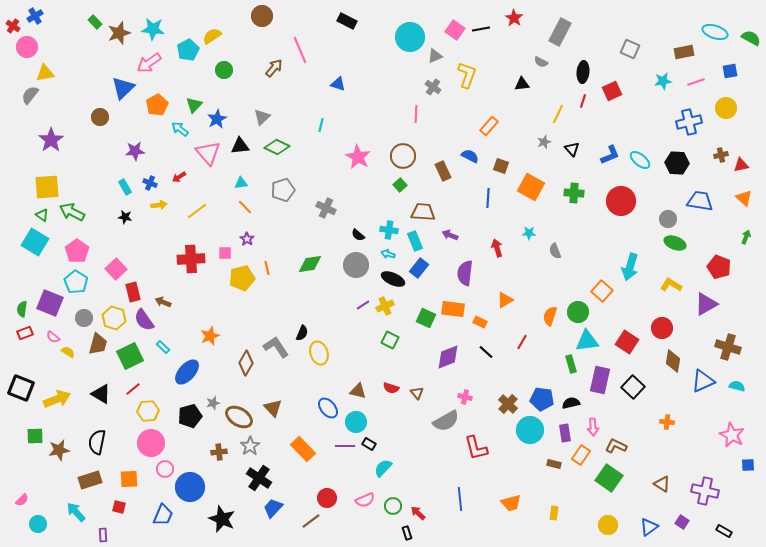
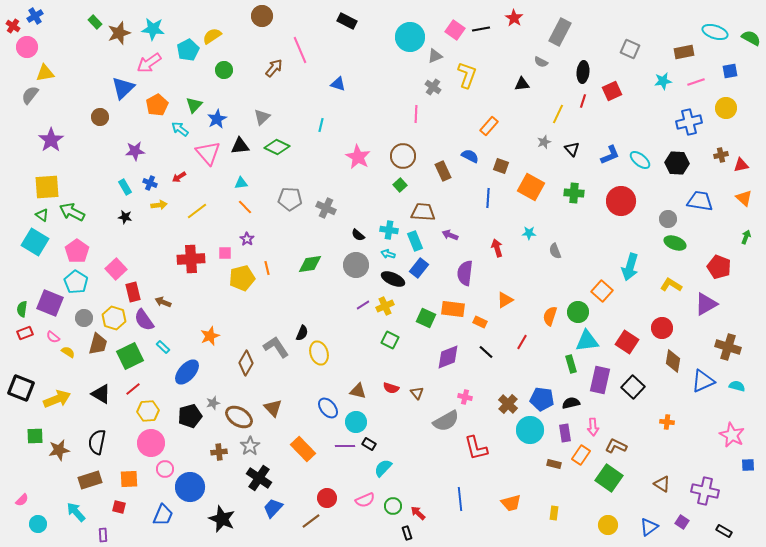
gray pentagon at (283, 190): moved 7 px right, 9 px down; rotated 20 degrees clockwise
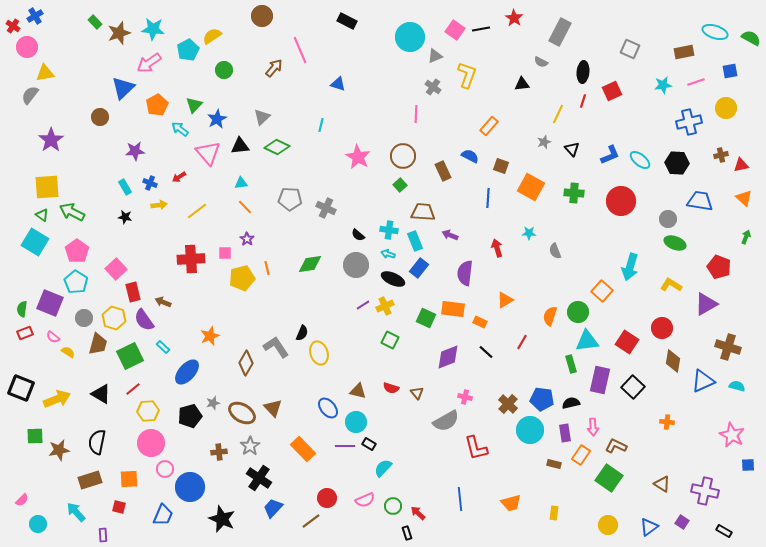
cyan star at (663, 81): moved 4 px down
brown ellipse at (239, 417): moved 3 px right, 4 px up
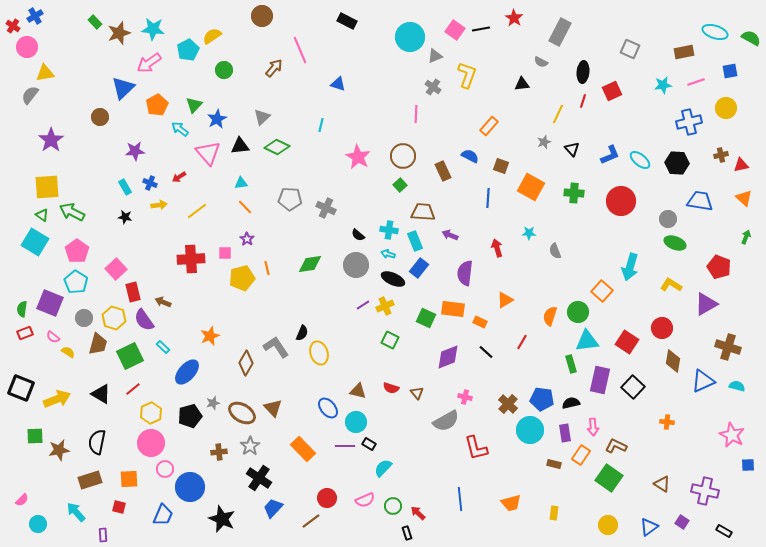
yellow hexagon at (148, 411): moved 3 px right, 2 px down; rotated 20 degrees counterclockwise
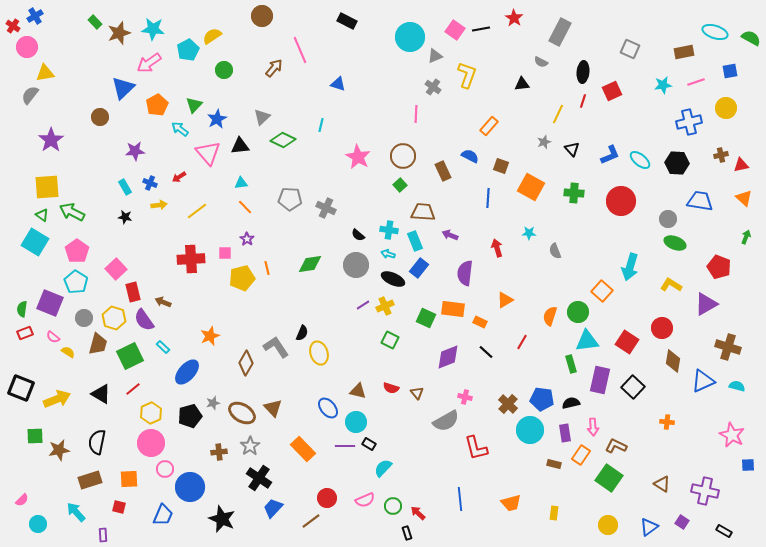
green diamond at (277, 147): moved 6 px right, 7 px up
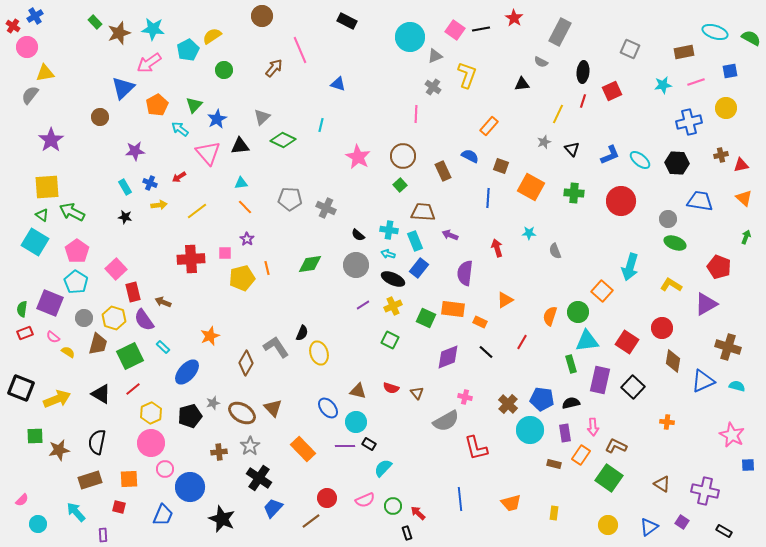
yellow cross at (385, 306): moved 8 px right
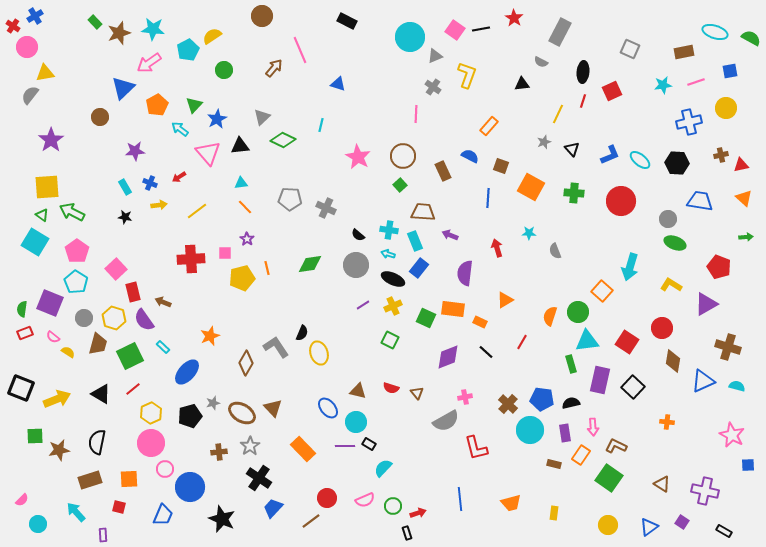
green arrow at (746, 237): rotated 64 degrees clockwise
pink cross at (465, 397): rotated 24 degrees counterclockwise
red arrow at (418, 513): rotated 119 degrees clockwise
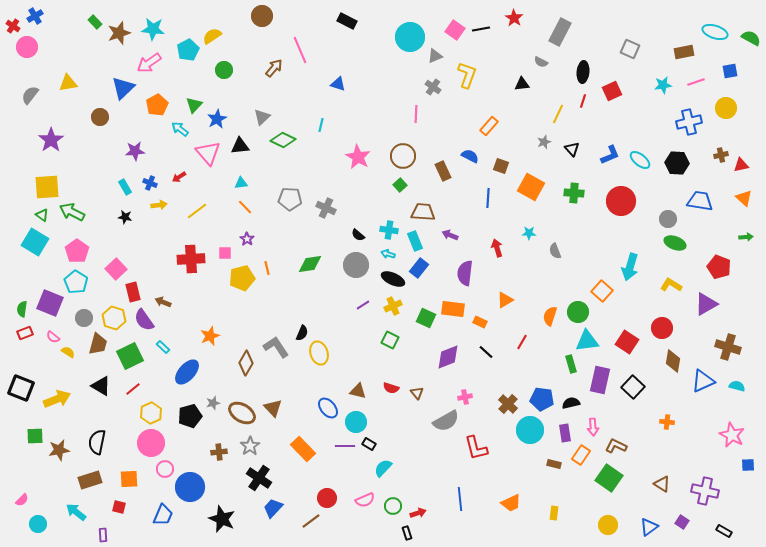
yellow triangle at (45, 73): moved 23 px right, 10 px down
black triangle at (101, 394): moved 8 px up
orange trapezoid at (511, 503): rotated 10 degrees counterclockwise
cyan arrow at (76, 512): rotated 10 degrees counterclockwise
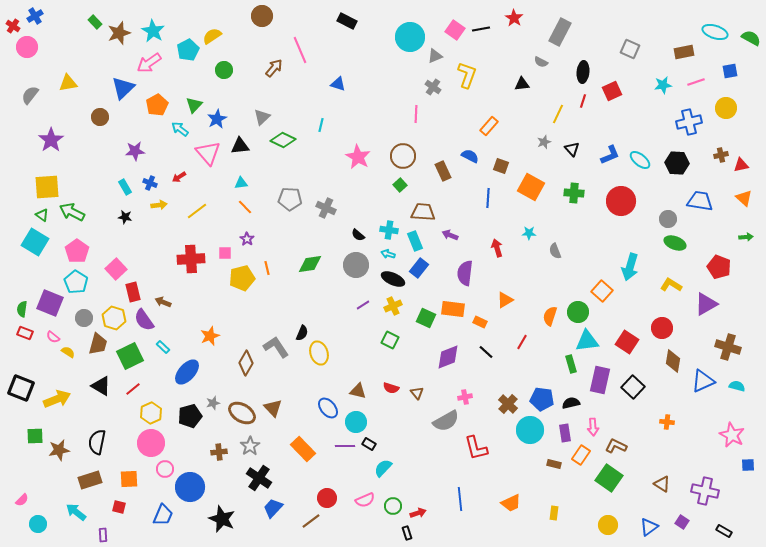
cyan star at (153, 29): moved 2 px down; rotated 25 degrees clockwise
red rectangle at (25, 333): rotated 42 degrees clockwise
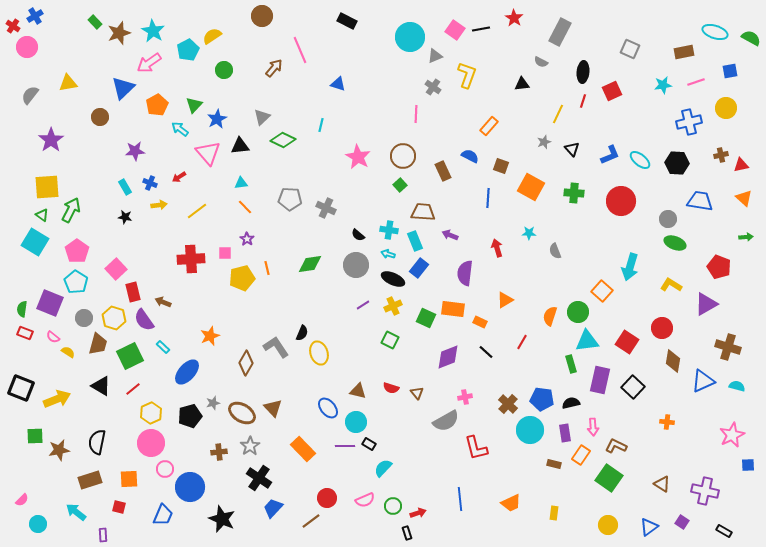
green arrow at (72, 212): moved 1 px left, 2 px up; rotated 90 degrees clockwise
pink star at (732, 435): rotated 20 degrees clockwise
